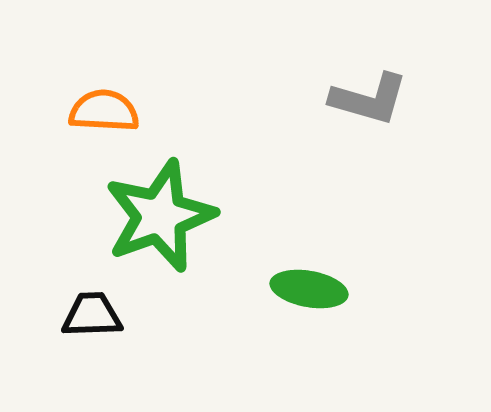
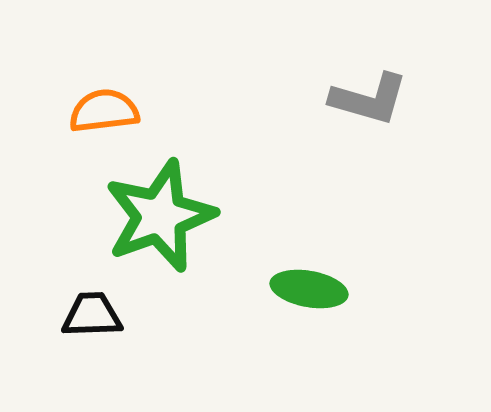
orange semicircle: rotated 10 degrees counterclockwise
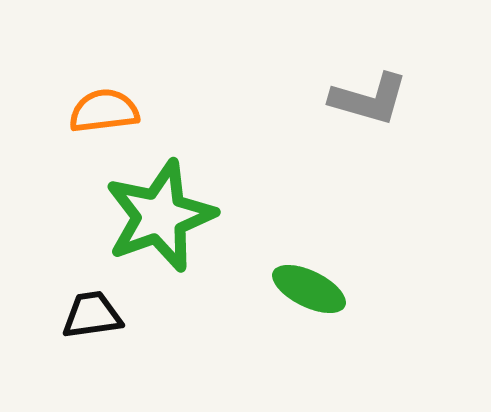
green ellipse: rotated 16 degrees clockwise
black trapezoid: rotated 6 degrees counterclockwise
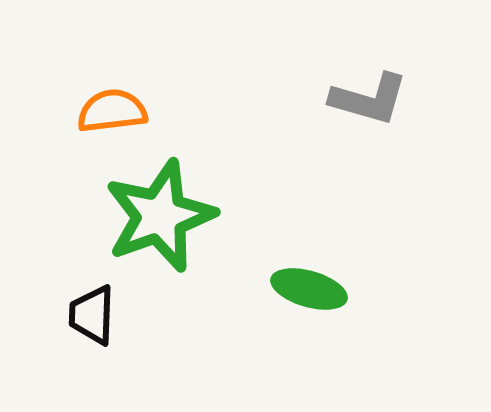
orange semicircle: moved 8 px right
green ellipse: rotated 10 degrees counterclockwise
black trapezoid: rotated 80 degrees counterclockwise
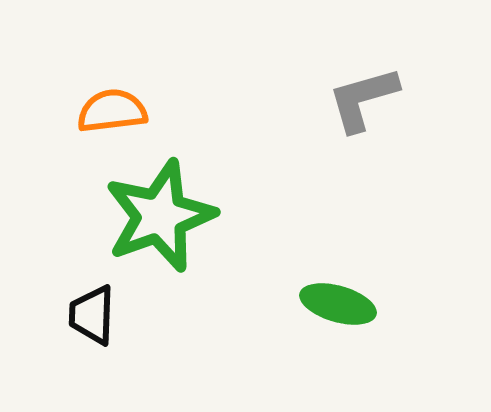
gray L-shape: moved 6 px left; rotated 148 degrees clockwise
green ellipse: moved 29 px right, 15 px down
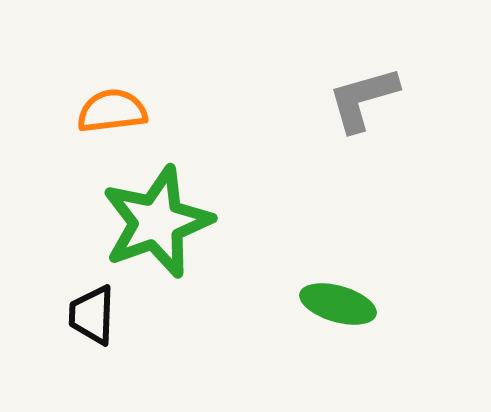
green star: moved 3 px left, 6 px down
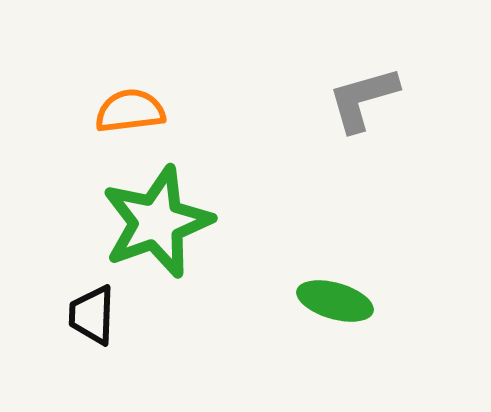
orange semicircle: moved 18 px right
green ellipse: moved 3 px left, 3 px up
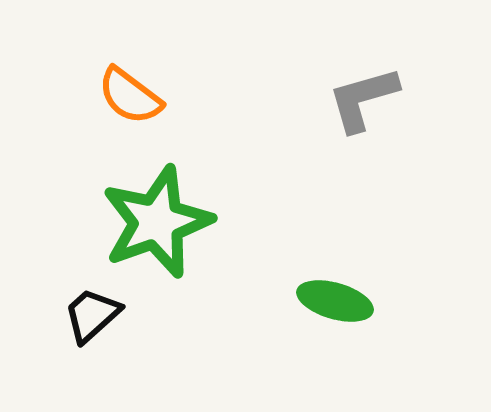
orange semicircle: moved 15 px up; rotated 136 degrees counterclockwise
black trapezoid: rotated 46 degrees clockwise
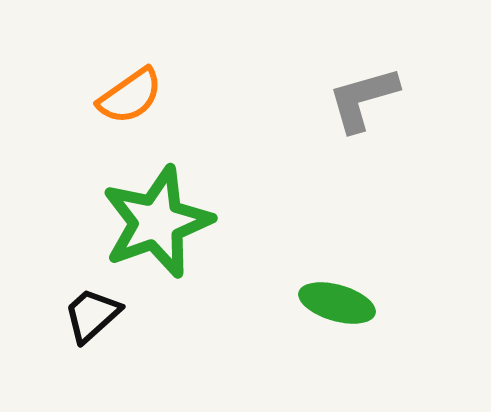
orange semicircle: rotated 72 degrees counterclockwise
green ellipse: moved 2 px right, 2 px down
